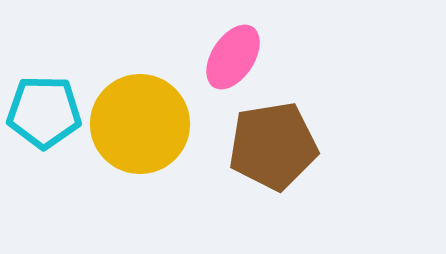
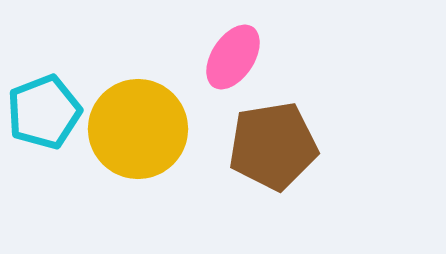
cyan pentagon: rotated 22 degrees counterclockwise
yellow circle: moved 2 px left, 5 px down
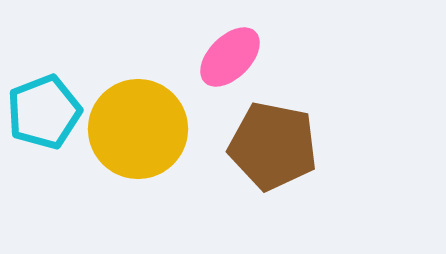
pink ellipse: moved 3 px left; rotated 12 degrees clockwise
brown pentagon: rotated 20 degrees clockwise
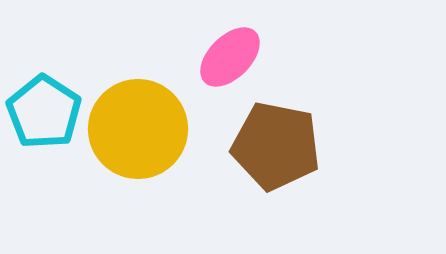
cyan pentagon: rotated 18 degrees counterclockwise
brown pentagon: moved 3 px right
